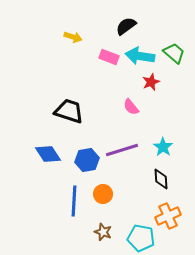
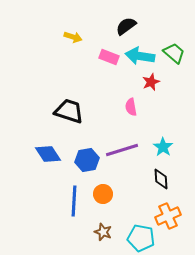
pink semicircle: rotated 30 degrees clockwise
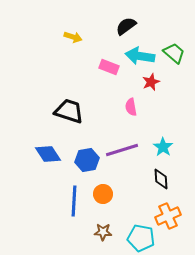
pink rectangle: moved 10 px down
brown star: rotated 18 degrees counterclockwise
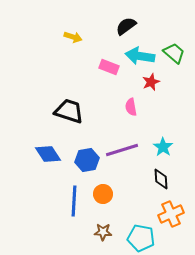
orange cross: moved 3 px right, 2 px up
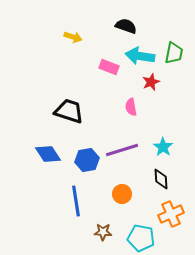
black semicircle: rotated 55 degrees clockwise
green trapezoid: rotated 60 degrees clockwise
orange circle: moved 19 px right
blue line: moved 2 px right; rotated 12 degrees counterclockwise
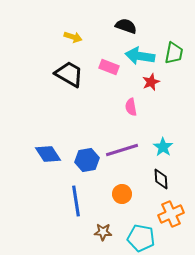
black trapezoid: moved 37 px up; rotated 12 degrees clockwise
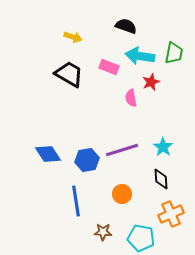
pink semicircle: moved 9 px up
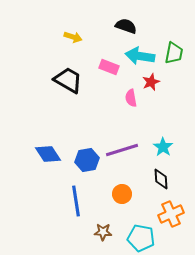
black trapezoid: moved 1 px left, 6 px down
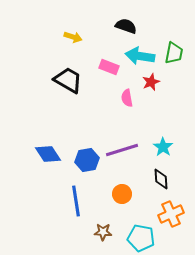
pink semicircle: moved 4 px left
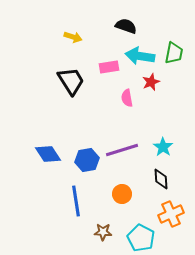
pink rectangle: rotated 30 degrees counterclockwise
black trapezoid: moved 3 px right, 1 px down; rotated 28 degrees clockwise
cyan pentagon: rotated 16 degrees clockwise
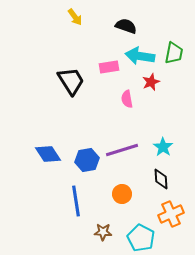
yellow arrow: moved 2 px right, 20 px up; rotated 36 degrees clockwise
pink semicircle: moved 1 px down
